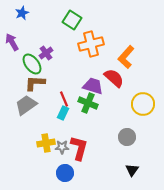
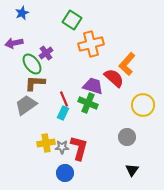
purple arrow: moved 2 px right, 1 px down; rotated 72 degrees counterclockwise
orange L-shape: moved 1 px right, 7 px down
yellow circle: moved 1 px down
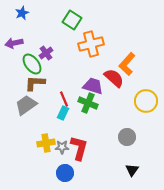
yellow circle: moved 3 px right, 4 px up
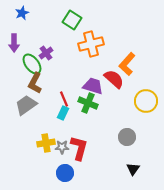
purple arrow: rotated 78 degrees counterclockwise
red semicircle: moved 1 px down
brown L-shape: rotated 65 degrees counterclockwise
black triangle: moved 1 px right, 1 px up
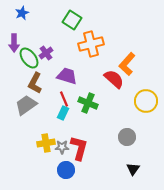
green ellipse: moved 3 px left, 6 px up
purple trapezoid: moved 26 px left, 10 px up
blue circle: moved 1 px right, 3 px up
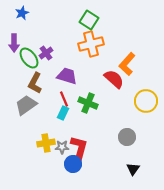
green square: moved 17 px right
blue circle: moved 7 px right, 6 px up
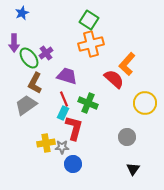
yellow circle: moved 1 px left, 2 px down
red L-shape: moved 5 px left, 20 px up
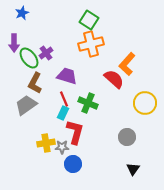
red L-shape: moved 1 px right, 4 px down
